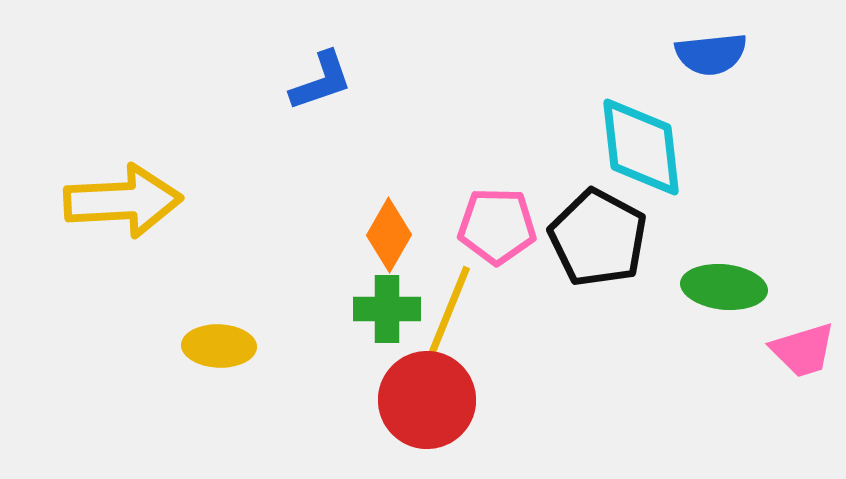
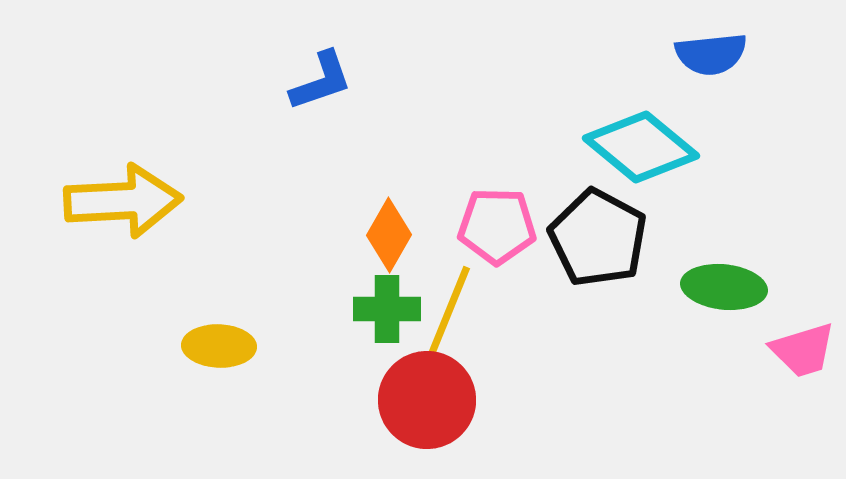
cyan diamond: rotated 44 degrees counterclockwise
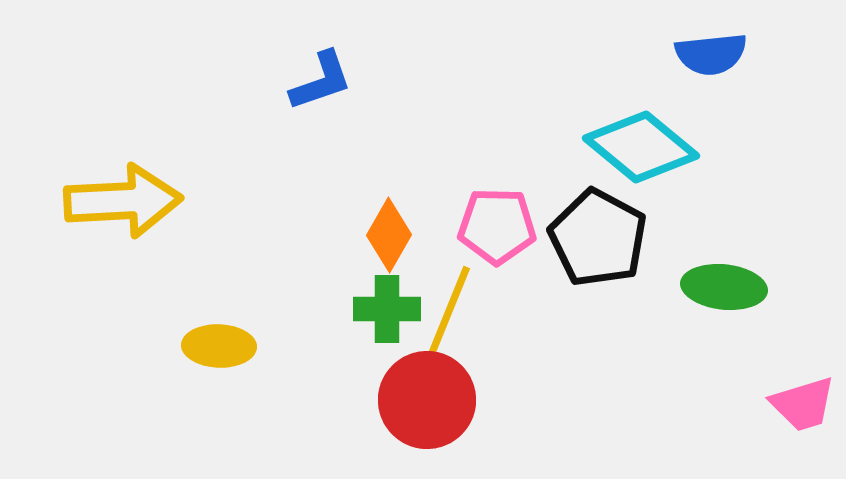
pink trapezoid: moved 54 px down
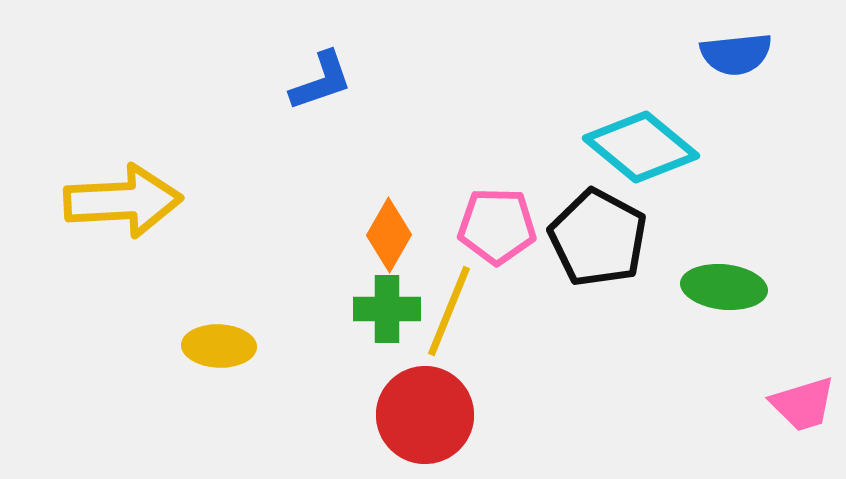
blue semicircle: moved 25 px right
red circle: moved 2 px left, 15 px down
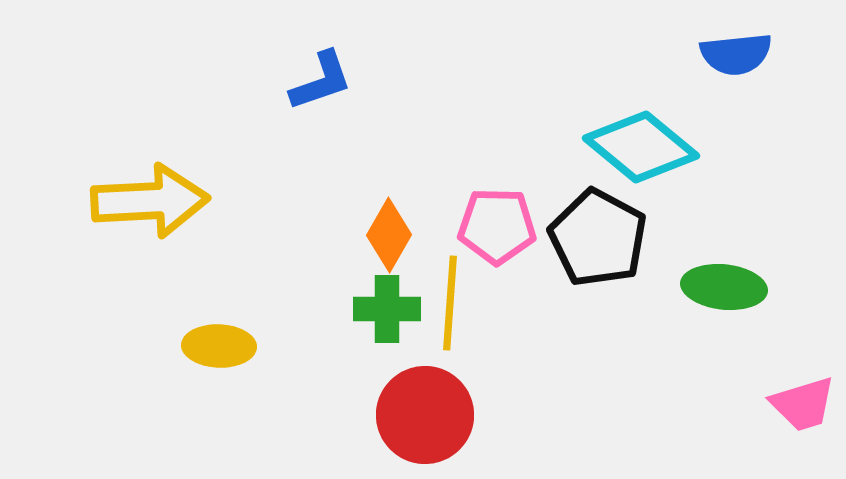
yellow arrow: moved 27 px right
yellow line: moved 1 px right, 8 px up; rotated 18 degrees counterclockwise
